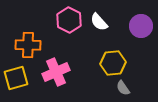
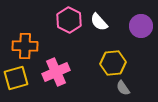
orange cross: moved 3 px left, 1 px down
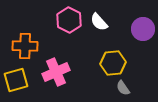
purple circle: moved 2 px right, 3 px down
yellow square: moved 2 px down
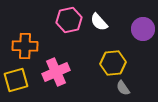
pink hexagon: rotated 20 degrees clockwise
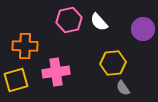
pink cross: rotated 16 degrees clockwise
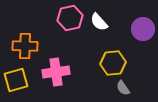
pink hexagon: moved 1 px right, 2 px up
